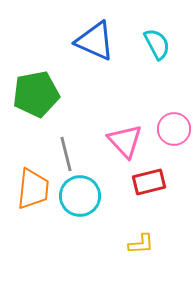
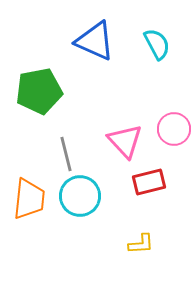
green pentagon: moved 3 px right, 3 px up
orange trapezoid: moved 4 px left, 10 px down
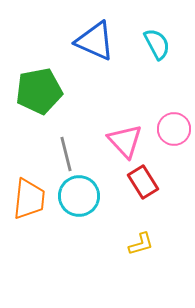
red rectangle: moved 6 px left; rotated 72 degrees clockwise
cyan circle: moved 1 px left
yellow L-shape: rotated 12 degrees counterclockwise
